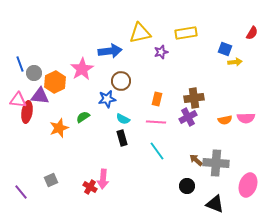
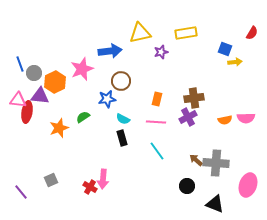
pink star: rotated 10 degrees clockwise
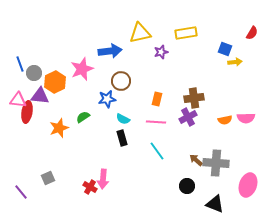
gray square: moved 3 px left, 2 px up
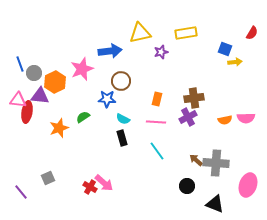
blue star: rotated 12 degrees clockwise
pink arrow: moved 1 px right, 4 px down; rotated 54 degrees counterclockwise
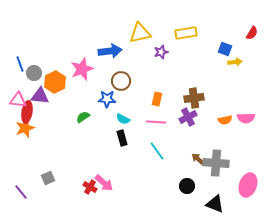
orange star: moved 34 px left
brown arrow: moved 2 px right, 1 px up
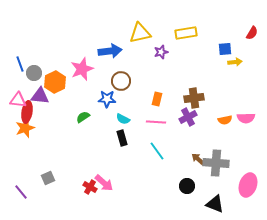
blue square: rotated 24 degrees counterclockwise
